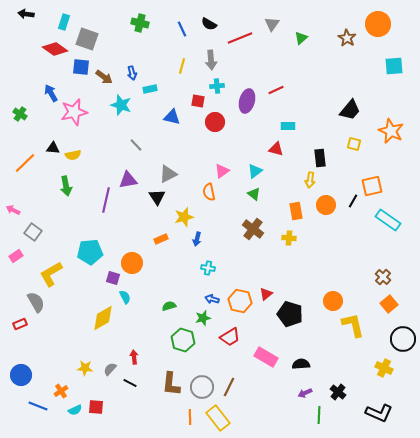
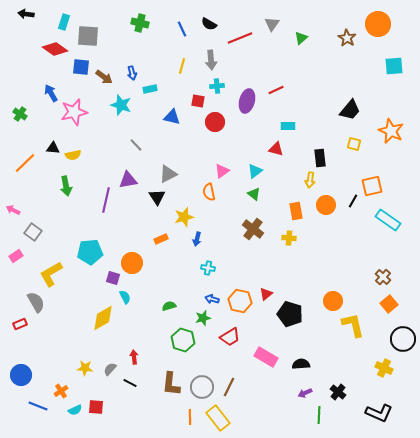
gray square at (87, 39): moved 1 px right, 3 px up; rotated 15 degrees counterclockwise
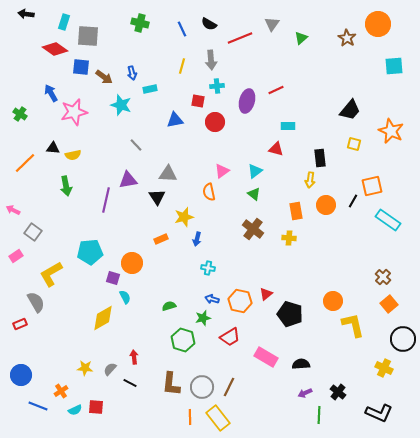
blue triangle at (172, 117): moved 3 px right, 3 px down; rotated 24 degrees counterclockwise
gray triangle at (168, 174): rotated 30 degrees clockwise
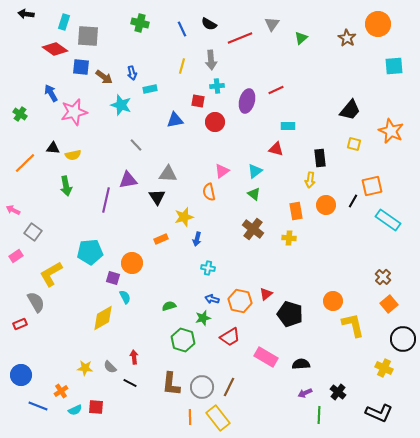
gray semicircle at (110, 369): moved 2 px up; rotated 88 degrees counterclockwise
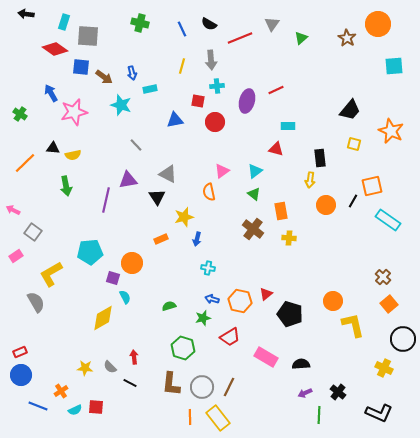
gray triangle at (168, 174): rotated 24 degrees clockwise
orange rectangle at (296, 211): moved 15 px left
red rectangle at (20, 324): moved 28 px down
green hexagon at (183, 340): moved 8 px down
